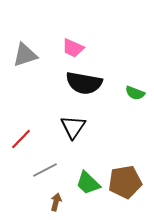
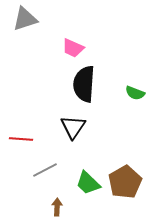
gray triangle: moved 36 px up
black semicircle: moved 1 px down; rotated 84 degrees clockwise
red line: rotated 50 degrees clockwise
brown pentagon: rotated 20 degrees counterclockwise
brown arrow: moved 1 px right, 5 px down; rotated 12 degrees counterclockwise
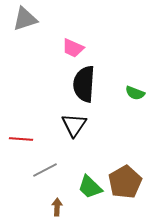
black triangle: moved 1 px right, 2 px up
green trapezoid: moved 2 px right, 4 px down
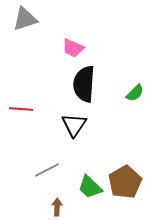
green semicircle: rotated 66 degrees counterclockwise
red line: moved 30 px up
gray line: moved 2 px right
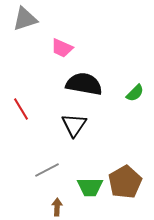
pink trapezoid: moved 11 px left
black semicircle: rotated 96 degrees clockwise
red line: rotated 55 degrees clockwise
green trapezoid: rotated 44 degrees counterclockwise
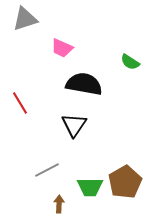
green semicircle: moved 5 px left, 31 px up; rotated 78 degrees clockwise
red line: moved 1 px left, 6 px up
brown arrow: moved 2 px right, 3 px up
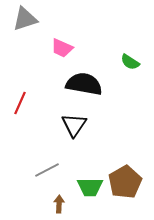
red line: rotated 55 degrees clockwise
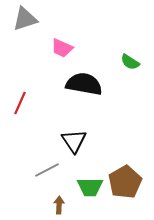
black triangle: moved 16 px down; rotated 8 degrees counterclockwise
brown arrow: moved 1 px down
